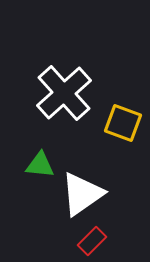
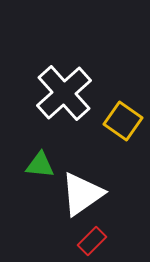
yellow square: moved 2 px up; rotated 15 degrees clockwise
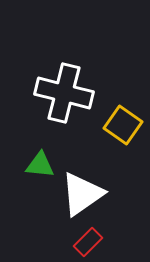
white cross: rotated 34 degrees counterclockwise
yellow square: moved 4 px down
red rectangle: moved 4 px left, 1 px down
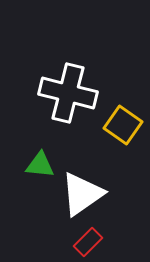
white cross: moved 4 px right
